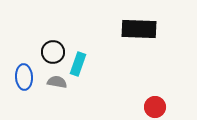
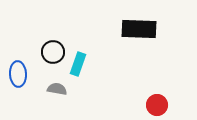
blue ellipse: moved 6 px left, 3 px up
gray semicircle: moved 7 px down
red circle: moved 2 px right, 2 px up
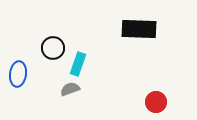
black circle: moved 4 px up
blue ellipse: rotated 10 degrees clockwise
gray semicircle: moved 13 px right; rotated 30 degrees counterclockwise
red circle: moved 1 px left, 3 px up
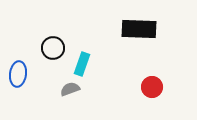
cyan rectangle: moved 4 px right
red circle: moved 4 px left, 15 px up
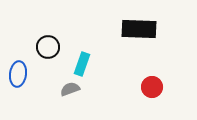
black circle: moved 5 px left, 1 px up
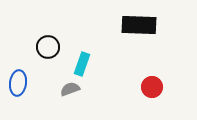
black rectangle: moved 4 px up
blue ellipse: moved 9 px down
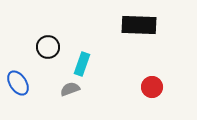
blue ellipse: rotated 40 degrees counterclockwise
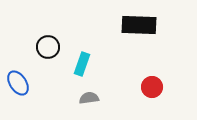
gray semicircle: moved 19 px right, 9 px down; rotated 12 degrees clockwise
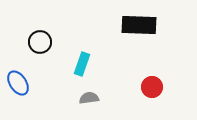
black circle: moved 8 px left, 5 px up
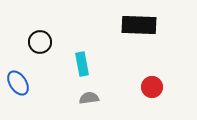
cyan rectangle: rotated 30 degrees counterclockwise
